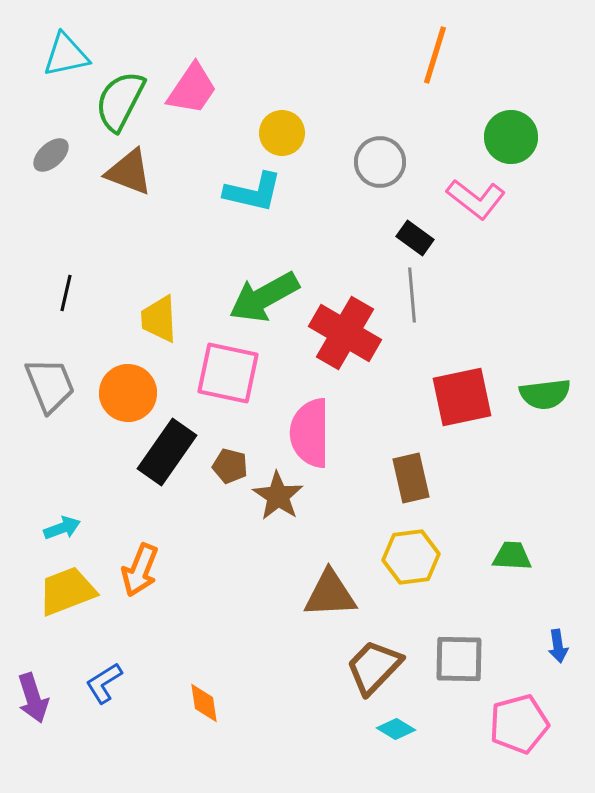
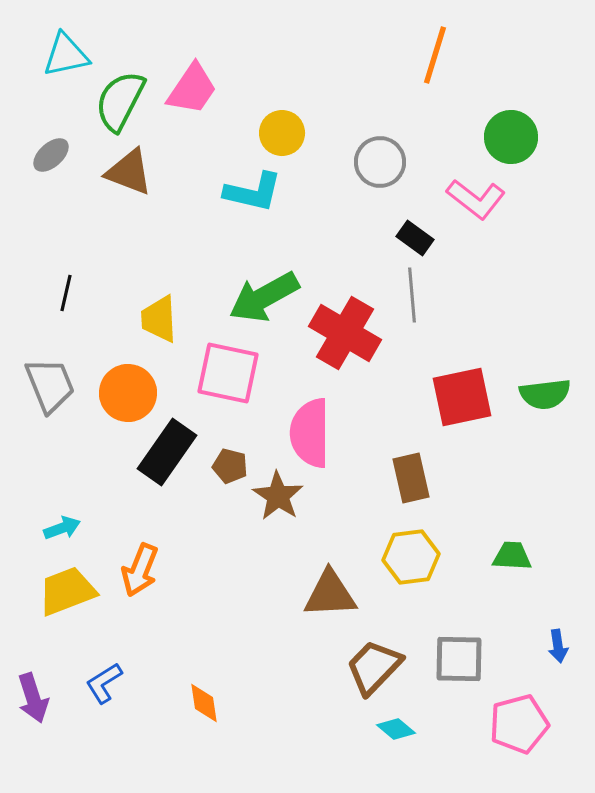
cyan diamond at (396, 729): rotated 9 degrees clockwise
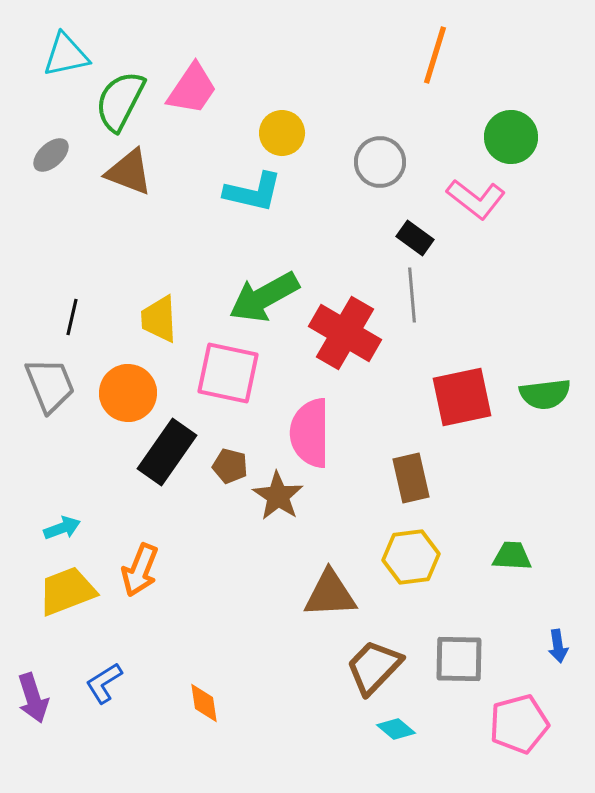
black line at (66, 293): moved 6 px right, 24 px down
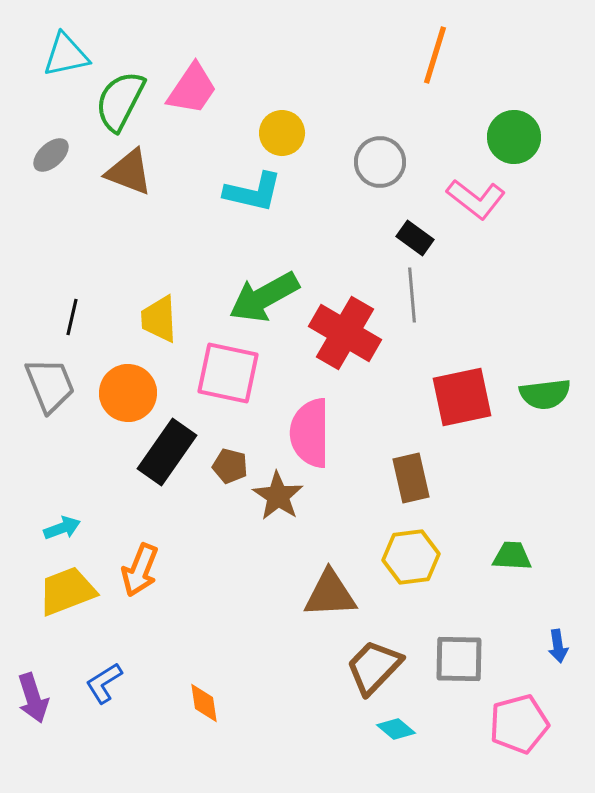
green circle at (511, 137): moved 3 px right
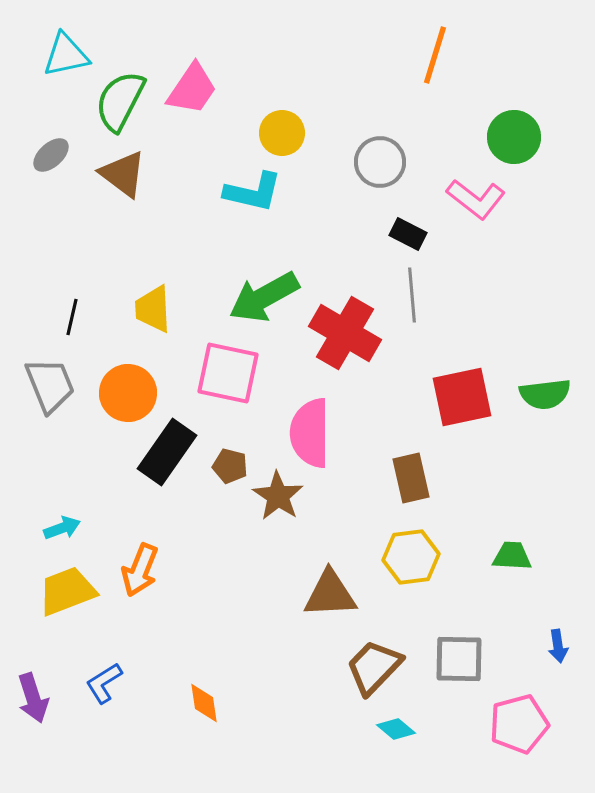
brown triangle at (129, 172): moved 6 px left, 2 px down; rotated 16 degrees clockwise
black rectangle at (415, 238): moved 7 px left, 4 px up; rotated 9 degrees counterclockwise
yellow trapezoid at (159, 319): moved 6 px left, 10 px up
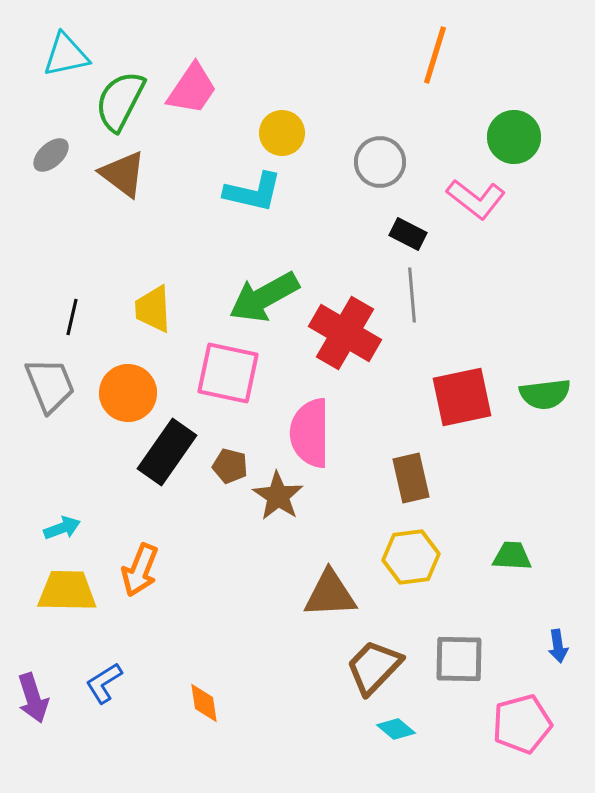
yellow trapezoid at (67, 591): rotated 22 degrees clockwise
pink pentagon at (519, 724): moved 3 px right
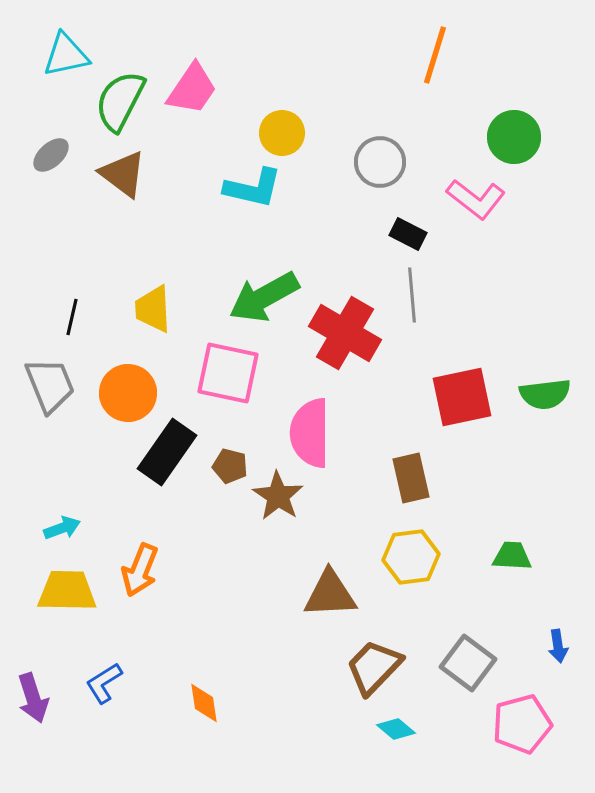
cyan L-shape at (253, 192): moved 4 px up
gray square at (459, 659): moved 9 px right, 4 px down; rotated 36 degrees clockwise
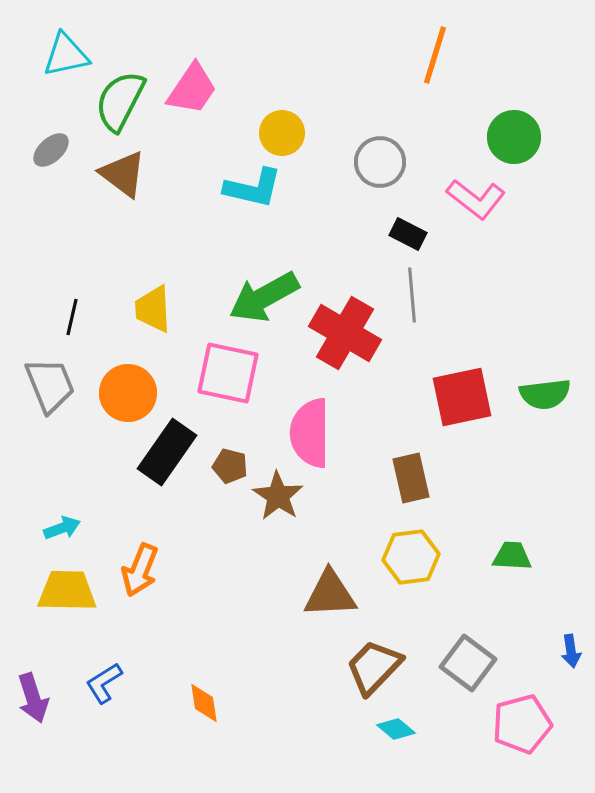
gray ellipse at (51, 155): moved 5 px up
blue arrow at (558, 646): moved 13 px right, 5 px down
